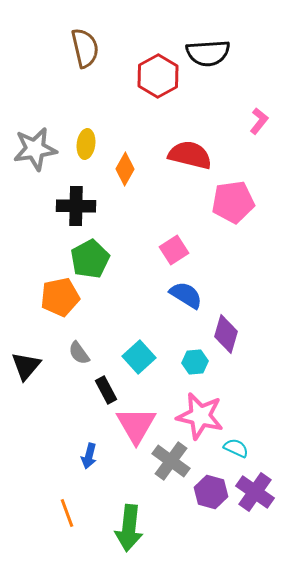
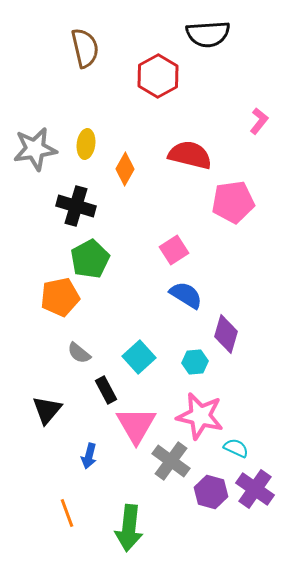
black semicircle: moved 19 px up
black cross: rotated 15 degrees clockwise
gray semicircle: rotated 15 degrees counterclockwise
black triangle: moved 21 px right, 44 px down
purple cross: moved 3 px up
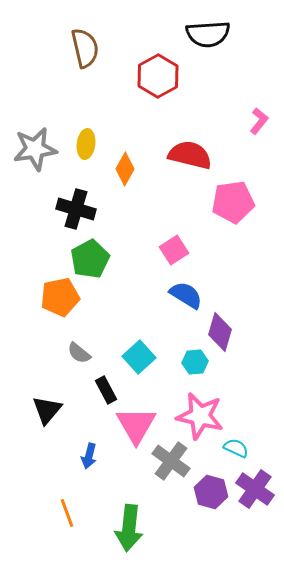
black cross: moved 3 px down
purple diamond: moved 6 px left, 2 px up
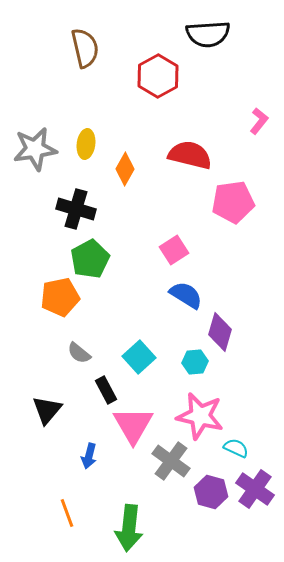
pink triangle: moved 3 px left
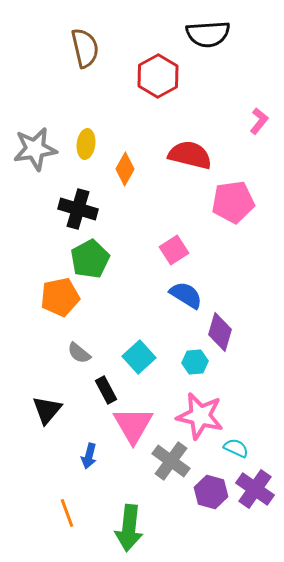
black cross: moved 2 px right
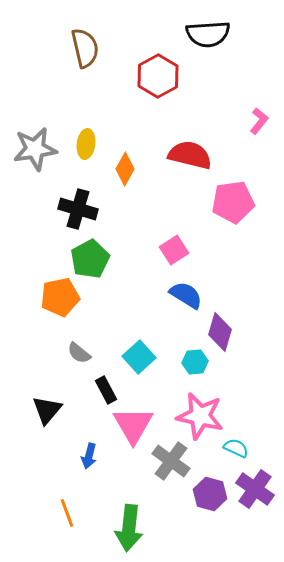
purple hexagon: moved 1 px left, 2 px down
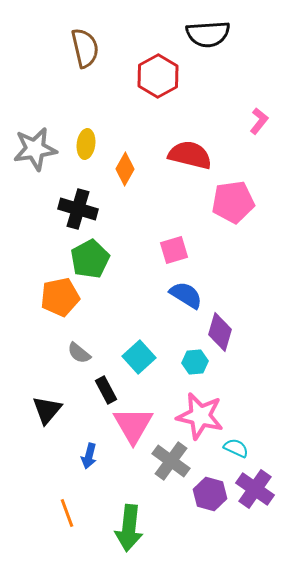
pink square: rotated 16 degrees clockwise
